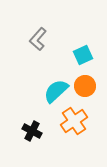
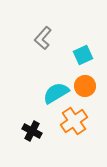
gray L-shape: moved 5 px right, 1 px up
cyan semicircle: moved 2 px down; rotated 12 degrees clockwise
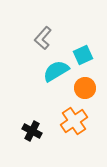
orange circle: moved 2 px down
cyan semicircle: moved 22 px up
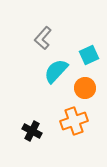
cyan square: moved 6 px right
cyan semicircle: rotated 16 degrees counterclockwise
orange cross: rotated 16 degrees clockwise
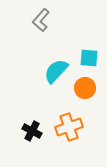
gray L-shape: moved 2 px left, 18 px up
cyan square: moved 3 px down; rotated 30 degrees clockwise
orange cross: moved 5 px left, 6 px down
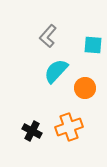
gray L-shape: moved 7 px right, 16 px down
cyan square: moved 4 px right, 13 px up
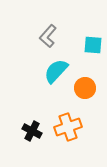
orange cross: moved 1 px left
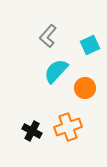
cyan square: moved 3 px left; rotated 30 degrees counterclockwise
